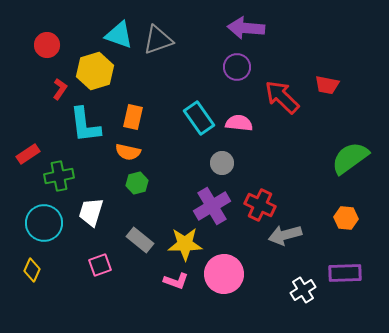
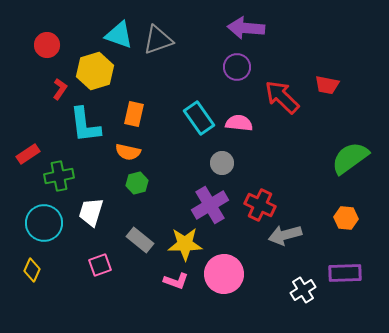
orange rectangle: moved 1 px right, 3 px up
purple cross: moved 2 px left, 1 px up
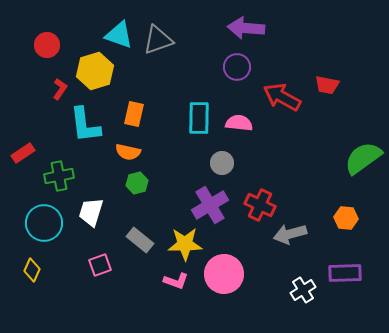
red arrow: rotated 15 degrees counterclockwise
cyan rectangle: rotated 36 degrees clockwise
red rectangle: moved 5 px left, 1 px up
green semicircle: moved 13 px right
gray arrow: moved 5 px right, 1 px up
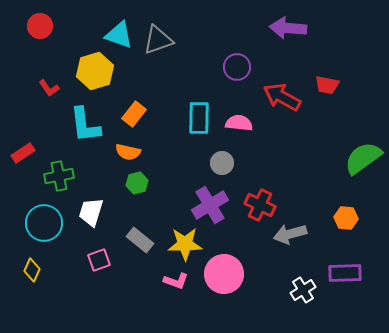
purple arrow: moved 42 px right
red circle: moved 7 px left, 19 px up
red L-shape: moved 11 px left, 1 px up; rotated 110 degrees clockwise
orange rectangle: rotated 25 degrees clockwise
pink square: moved 1 px left, 5 px up
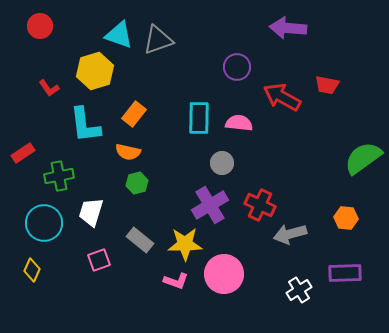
white cross: moved 4 px left
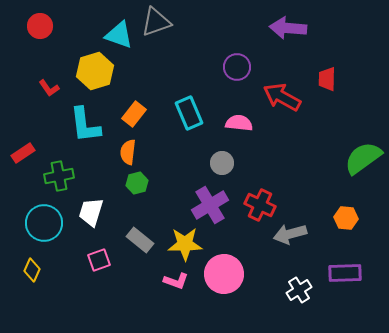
gray triangle: moved 2 px left, 18 px up
red trapezoid: moved 6 px up; rotated 80 degrees clockwise
cyan rectangle: moved 10 px left, 5 px up; rotated 24 degrees counterclockwise
orange semicircle: rotated 85 degrees clockwise
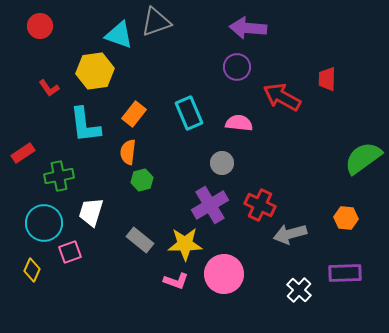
purple arrow: moved 40 px left
yellow hexagon: rotated 9 degrees clockwise
green hexagon: moved 5 px right, 3 px up
pink square: moved 29 px left, 8 px up
white cross: rotated 15 degrees counterclockwise
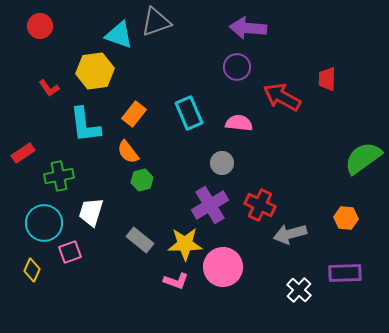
orange semicircle: rotated 45 degrees counterclockwise
pink circle: moved 1 px left, 7 px up
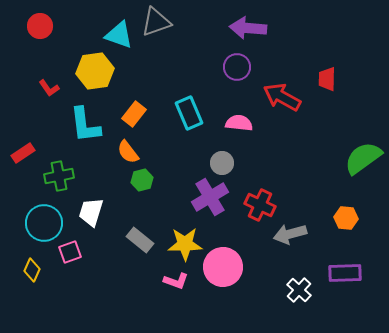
purple cross: moved 8 px up
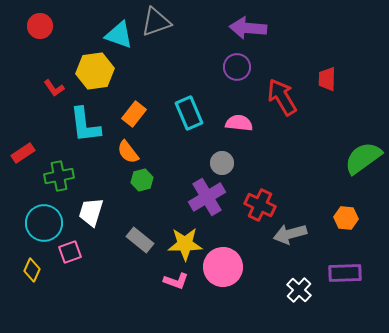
red L-shape: moved 5 px right
red arrow: rotated 30 degrees clockwise
purple cross: moved 3 px left
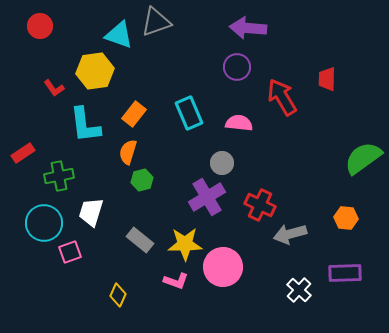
orange semicircle: rotated 55 degrees clockwise
yellow diamond: moved 86 px right, 25 px down
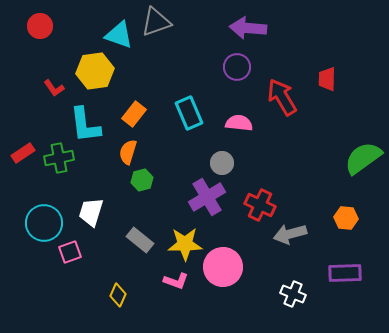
green cross: moved 18 px up
white cross: moved 6 px left, 4 px down; rotated 20 degrees counterclockwise
